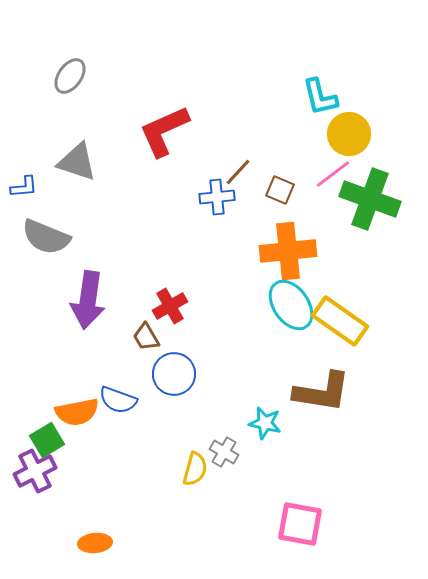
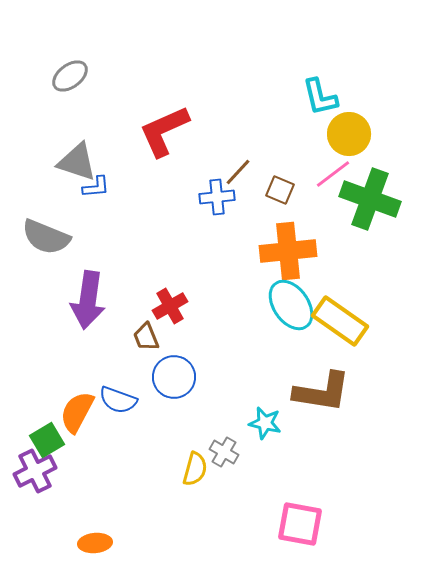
gray ellipse: rotated 18 degrees clockwise
blue L-shape: moved 72 px right
brown trapezoid: rotated 8 degrees clockwise
blue circle: moved 3 px down
orange semicircle: rotated 129 degrees clockwise
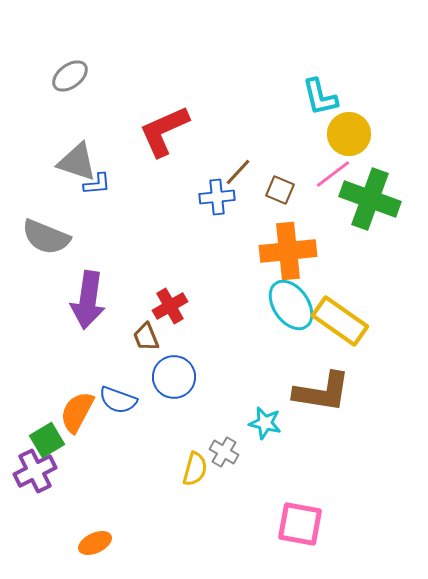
blue L-shape: moved 1 px right, 3 px up
orange ellipse: rotated 20 degrees counterclockwise
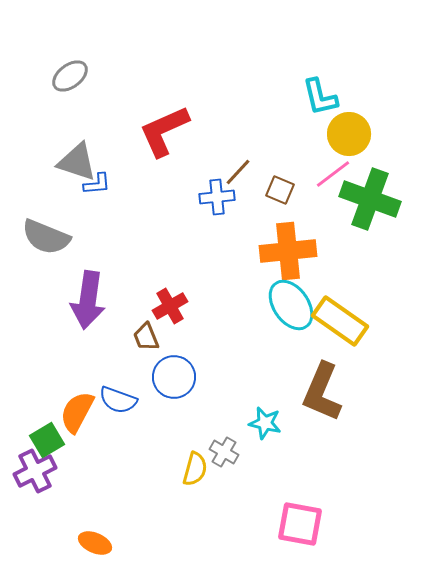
brown L-shape: rotated 104 degrees clockwise
orange ellipse: rotated 48 degrees clockwise
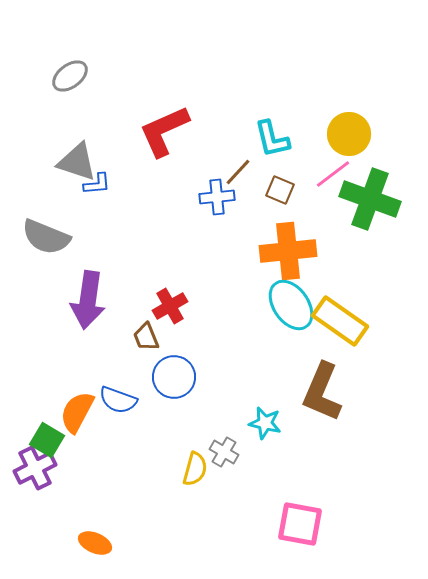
cyan L-shape: moved 48 px left, 42 px down
green square: rotated 28 degrees counterclockwise
purple cross: moved 3 px up
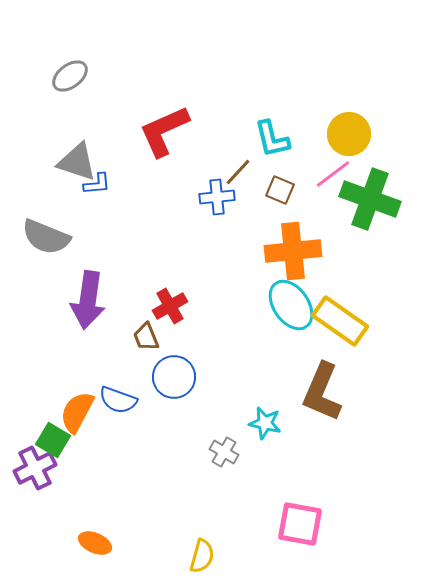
orange cross: moved 5 px right
green square: moved 6 px right
yellow semicircle: moved 7 px right, 87 px down
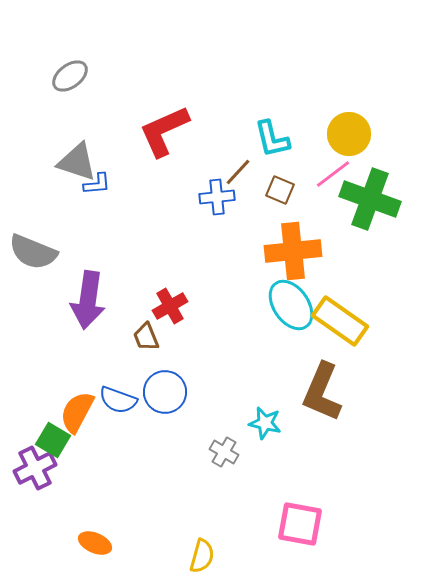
gray semicircle: moved 13 px left, 15 px down
blue circle: moved 9 px left, 15 px down
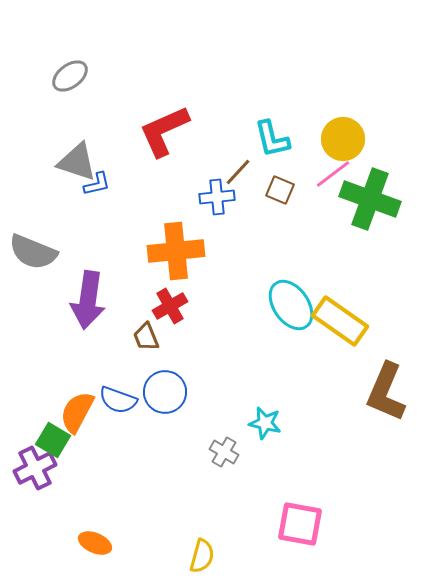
yellow circle: moved 6 px left, 5 px down
blue L-shape: rotated 8 degrees counterclockwise
orange cross: moved 117 px left
brown L-shape: moved 64 px right
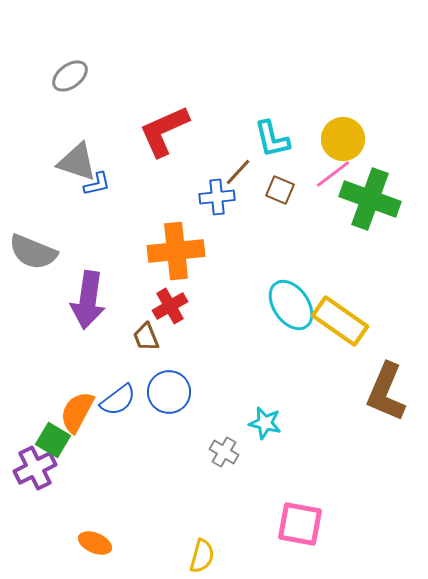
blue circle: moved 4 px right
blue semicircle: rotated 57 degrees counterclockwise
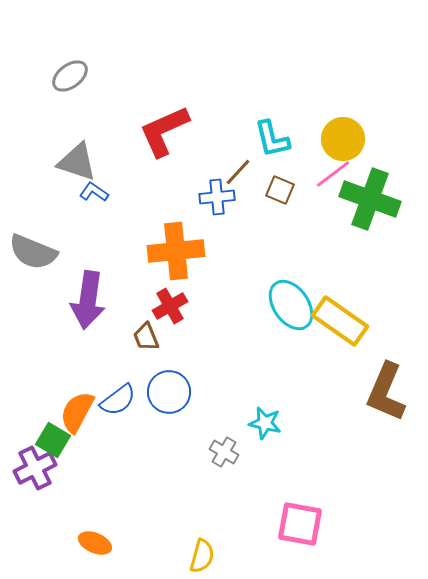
blue L-shape: moved 3 px left, 8 px down; rotated 132 degrees counterclockwise
